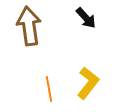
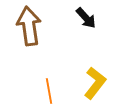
yellow L-shape: moved 7 px right
orange line: moved 2 px down
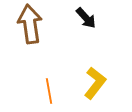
brown arrow: moved 1 px right, 2 px up
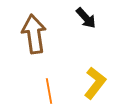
brown arrow: moved 4 px right, 10 px down
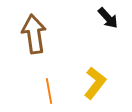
black arrow: moved 22 px right
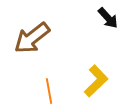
brown arrow: moved 2 px left, 4 px down; rotated 120 degrees counterclockwise
yellow L-shape: moved 1 px right, 2 px up; rotated 8 degrees clockwise
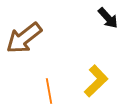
brown arrow: moved 8 px left
